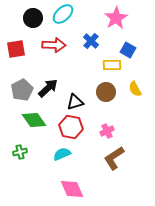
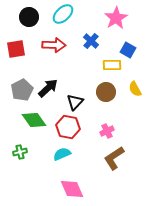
black circle: moved 4 px left, 1 px up
black triangle: rotated 30 degrees counterclockwise
red hexagon: moved 3 px left
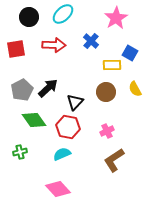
blue square: moved 2 px right, 3 px down
brown L-shape: moved 2 px down
pink diamond: moved 14 px left; rotated 20 degrees counterclockwise
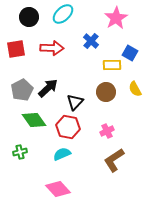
red arrow: moved 2 px left, 3 px down
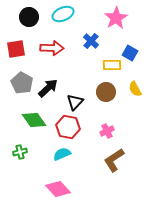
cyan ellipse: rotated 20 degrees clockwise
gray pentagon: moved 7 px up; rotated 15 degrees counterclockwise
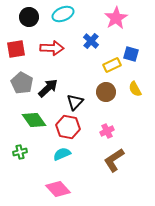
blue square: moved 1 px right, 1 px down; rotated 14 degrees counterclockwise
yellow rectangle: rotated 24 degrees counterclockwise
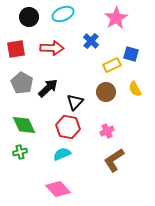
green diamond: moved 10 px left, 5 px down; rotated 10 degrees clockwise
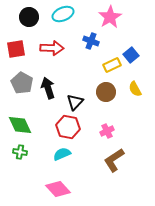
pink star: moved 6 px left, 1 px up
blue cross: rotated 21 degrees counterclockwise
blue square: moved 1 px down; rotated 35 degrees clockwise
black arrow: rotated 65 degrees counterclockwise
green diamond: moved 4 px left
green cross: rotated 24 degrees clockwise
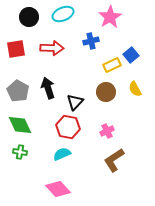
blue cross: rotated 35 degrees counterclockwise
gray pentagon: moved 4 px left, 8 px down
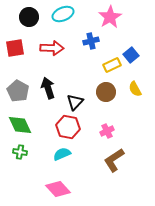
red square: moved 1 px left, 1 px up
